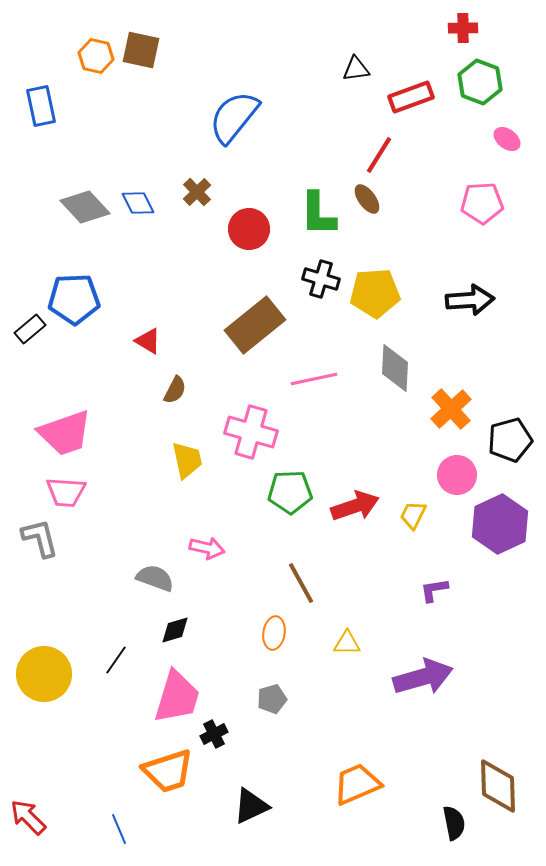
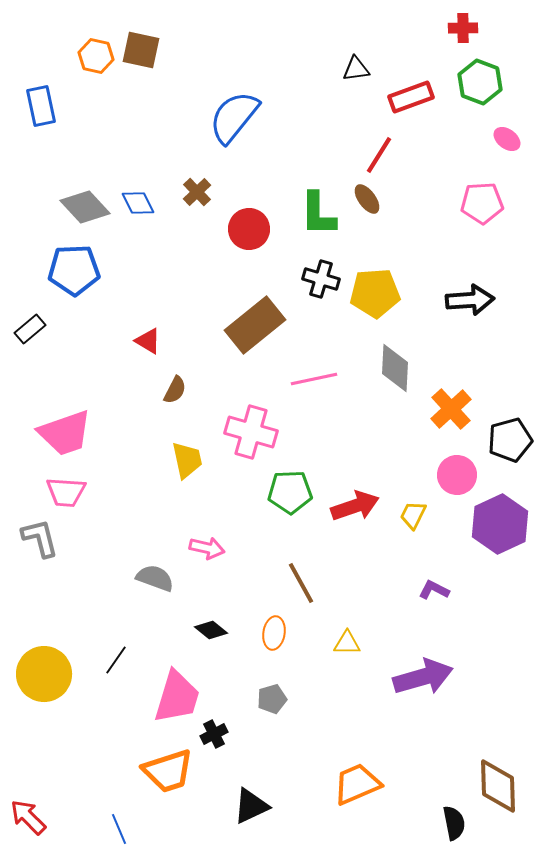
blue pentagon at (74, 299): moved 29 px up
purple L-shape at (434, 590): rotated 36 degrees clockwise
black diamond at (175, 630): moved 36 px right; rotated 56 degrees clockwise
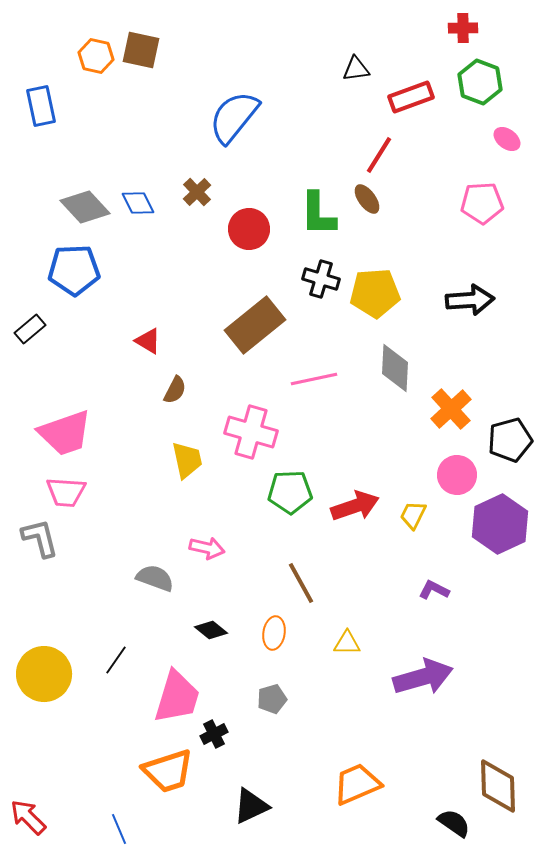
black semicircle at (454, 823): rotated 44 degrees counterclockwise
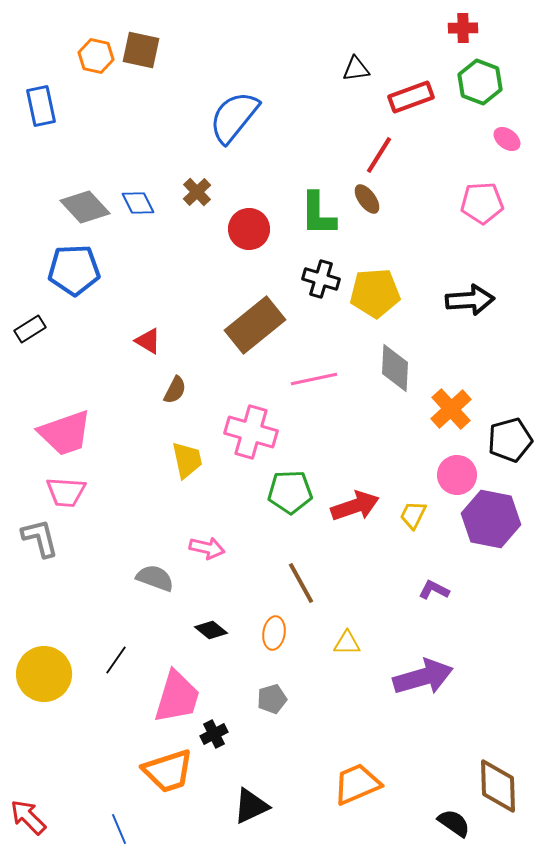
black rectangle at (30, 329): rotated 8 degrees clockwise
purple hexagon at (500, 524): moved 9 px left, 5 px up; rotated 24 degrees counterclockwise
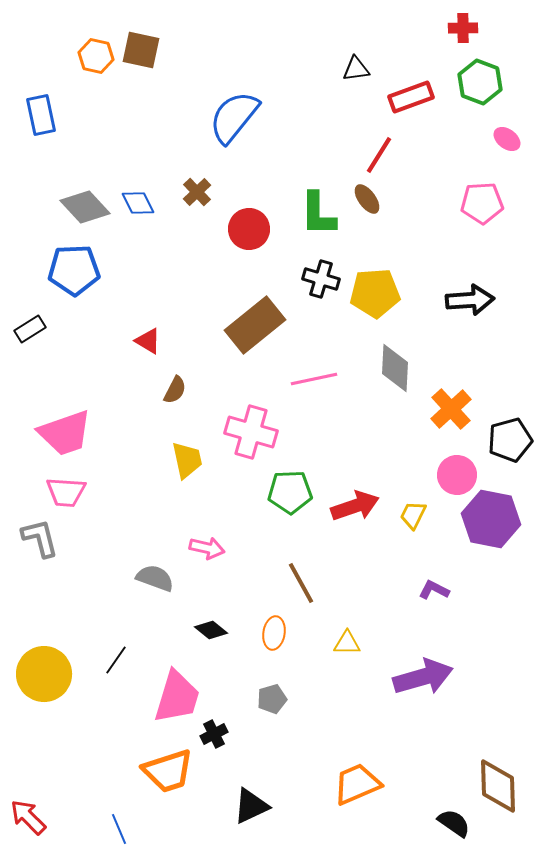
blue rectangle at (41, 106): moved 9 px down
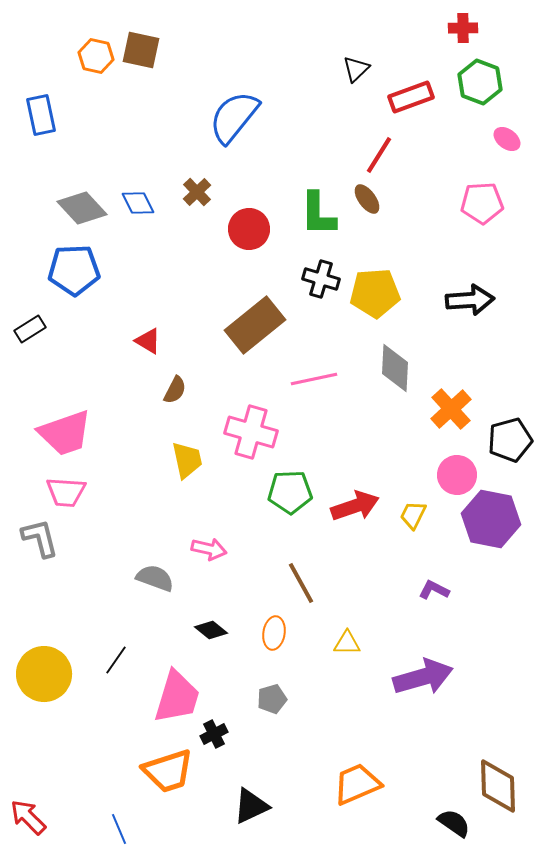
black triangle at (356, 69): rotated 36 degrees counterclockwise
gray diamond at (85, 207): moved 3 px left, 1 px down
pink arrow at (207, 548): moved 2 px right, 1 px down
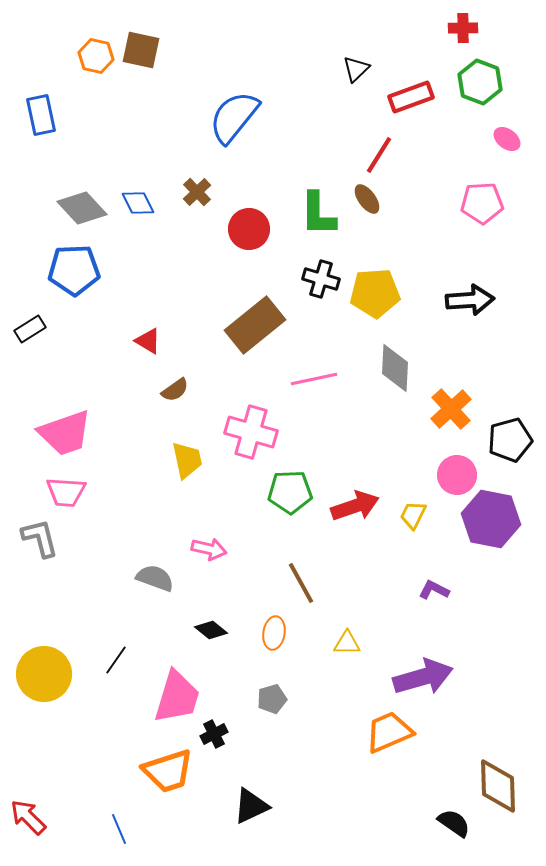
brown semicircle at (175, 390): rotated 28 degrees clockwise
orange trapezoid at (357, 784): moved 32 px right, 52 px up
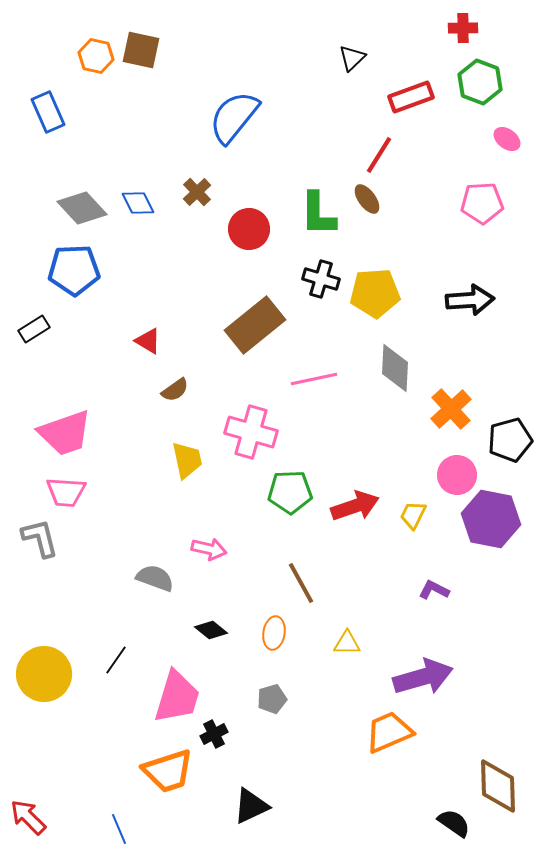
black triangle at (356, 69): moved 4 px left, 11 px up
blue rectangle at (41, 115): moved 7 px right, 3 px up; rotated 12 degrees counterclockwise
black rectangle at (30, 329): moved 4 px right
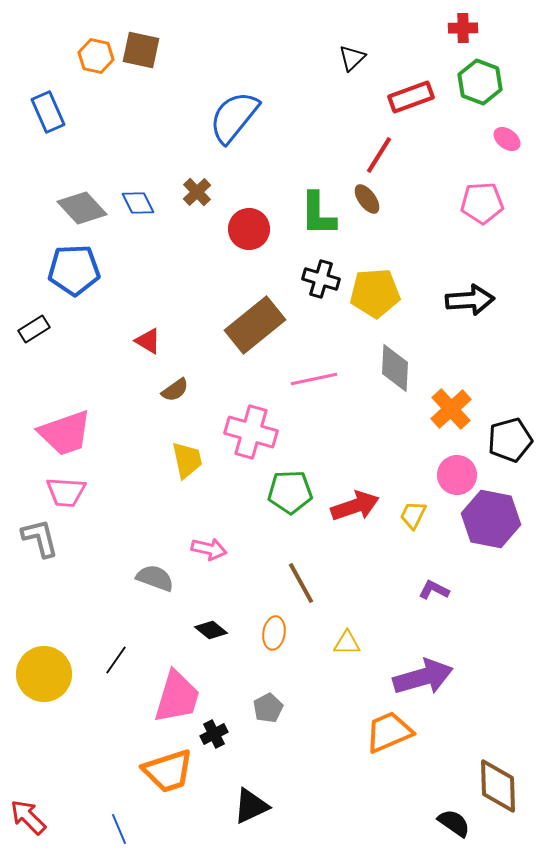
gray pentagon at (272, 699): moved 4 px left, 9 px down; rotated 12 degrees counterclockwise
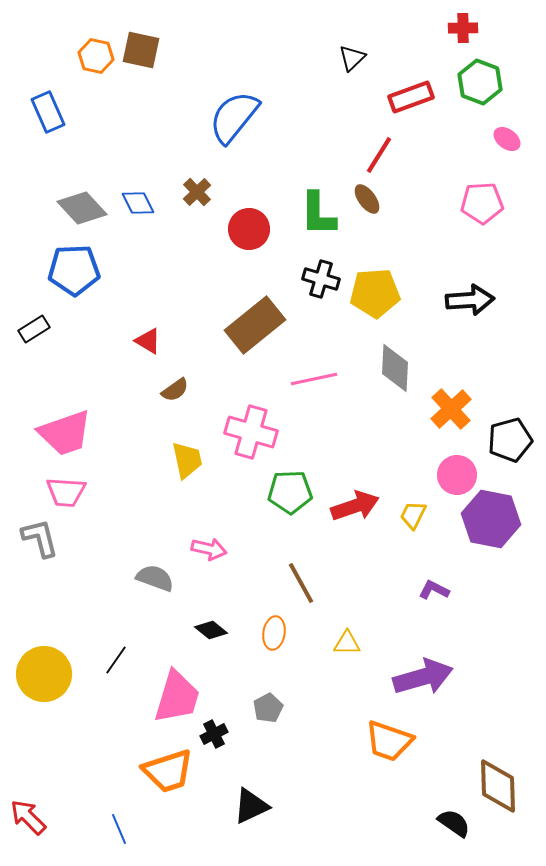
orange trapezoid at (389, 732): moved 9 px down; rotated 138 degrees counterclockwise
